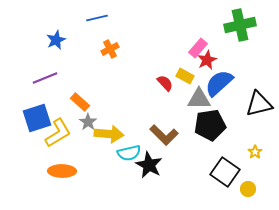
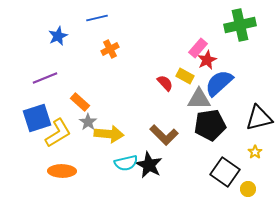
blue star: moved 2 px right, 4 px up
black triangle: moved 14 px down
cyan semicircle: moved 3 px left, 10 px down
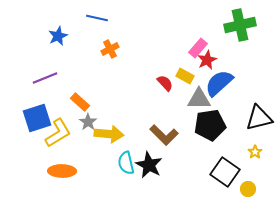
blue line: rotated 25 degrees clockwise
cyan semicircle: rotated 90 degrees clockwise
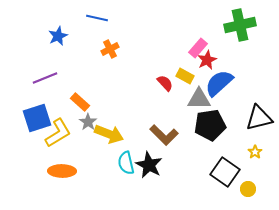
yellow arrow: rotated 16 degrees clockwise
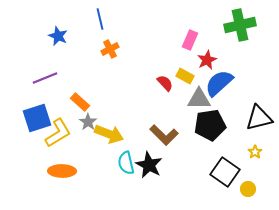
blue line: moved 3 px right, 1 px down; rotated 65 degrees clockwise
blue star: rotated 24 degrees counterclockwise
pink rectangle: moved 8 px left, 8 px up; rotated 18 degrees counterclockwise
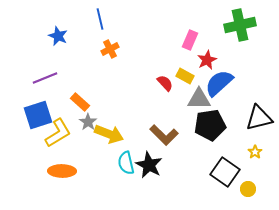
blue square: moved 1 px right, 3 px up
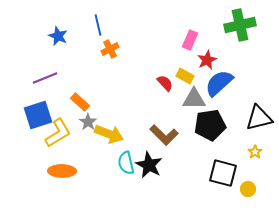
blue line: moved 2 px left, 6 px down
gray triangle: moved 5 px left
black square: moved 2 px left, 1 px down; rotated 20 degrees counterclockwise
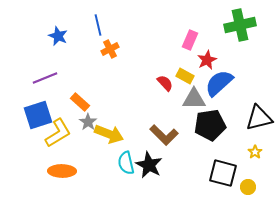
yellow circle: moved 2 px up
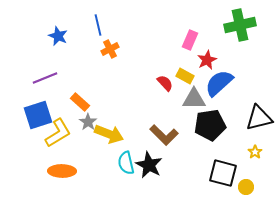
yellow circle: moved 2 px left
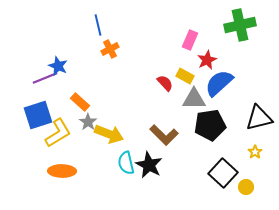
blue star: moved 30 px down
black square: rotated 28 degrees clockwise
